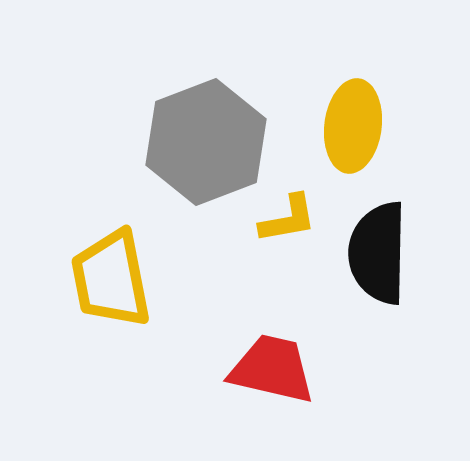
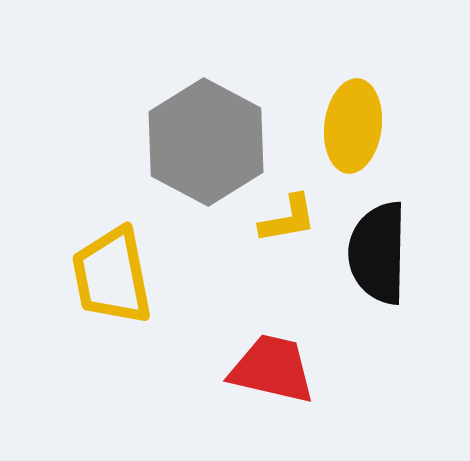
gray hexagon: rotated 11 degrees counterclockwise
yellow trapezoid: moved 1 px right, 3 px up
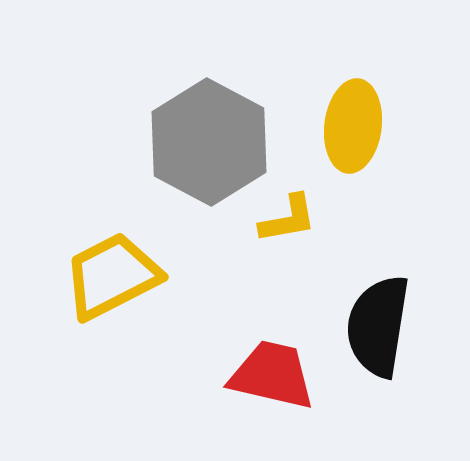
gray hexagon: moved 3 px right
black semicircle: moved 73 px down; rotated 8 degrees clockwise
yellow trapezoid: rotated 74 degrees clockwise
red trapezoid: moved 6 px down
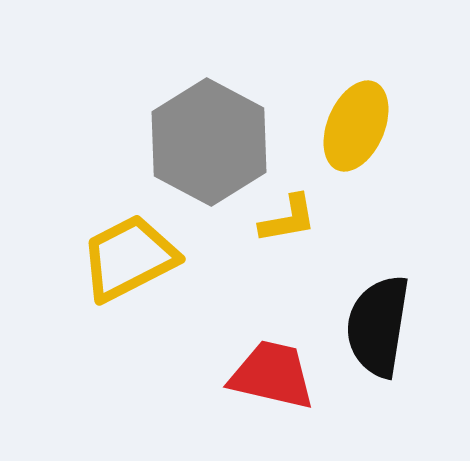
yellow ellipse: moved 3 px right; rotated 16 degrees clockwise
yellow trapezoid: moved 17 px right, 18 px up
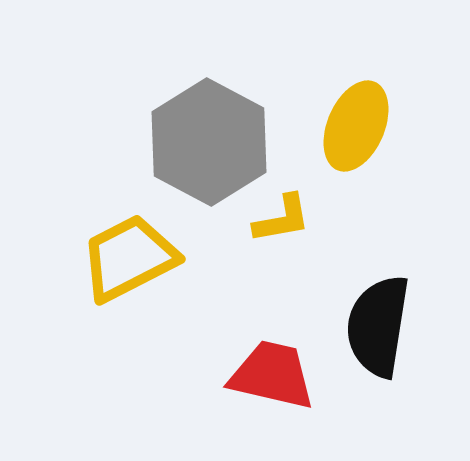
yellow L-shape: moved 6 px left
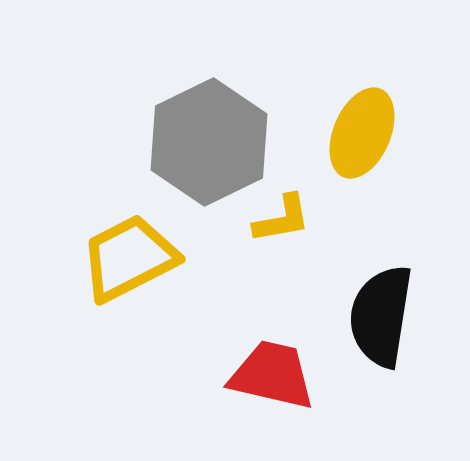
yellow ellipse: moved 6 px right, 7 px down
gray hexagon: rotated 6 degrees clockwise
black semicircle: moved 3 px right, 10 px up
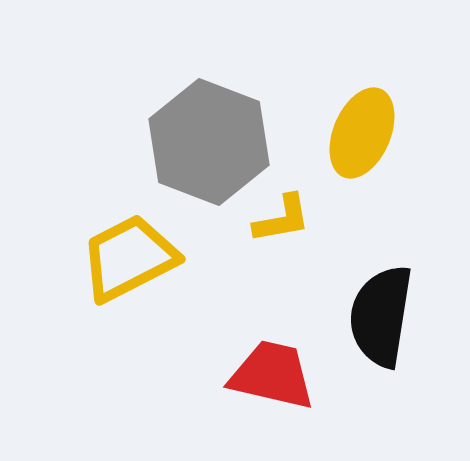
gray hexagon: rotated 13 degrees counterclockwise
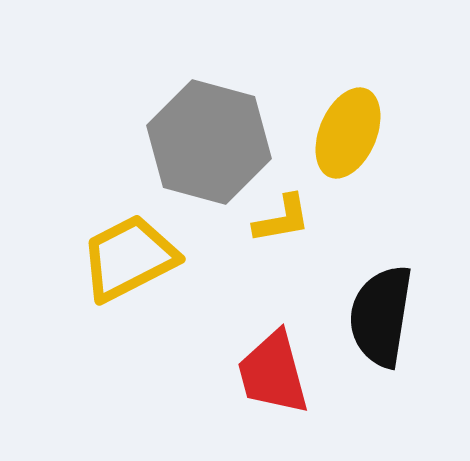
yellow ellipse: moved 14 px left
gray hexagon: rotated 6 degrees counterclockwise
red trapezoid: moved 1 px right, 2 px up; rotated 118 degrees counterclockwise
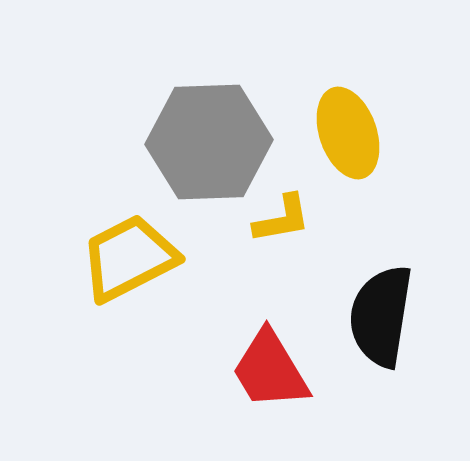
yellow ellipse: rotated 42 degrees counterclockwise
gray hexagon: rotated 17 degrees counterclockwise
red trapezoid: moved 3 px left, 3 px up; rotated 16 degrees counterclockwise
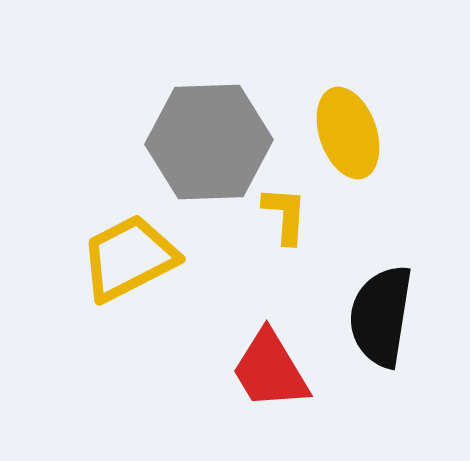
yellow L-shape: moved 3 px right, 4 px up; rotated 76 degrees counterclockwise
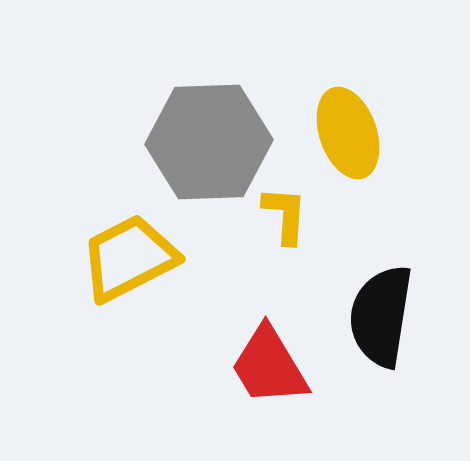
red trapezoid: moved 1 px left, 4 px up
